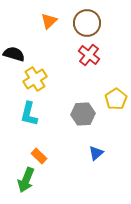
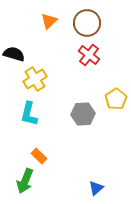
blue triangle: moved 35 px down
green arrow: moved 1 px left, 1 px down
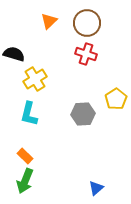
red cross: moved 3 px left, 1 px up; rotated 20 degrees counterclockwise
orange rectangle: moved 14 px left
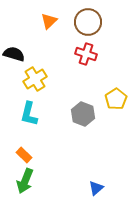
brown circle: moved 1 px right, 1 px up
gray hexagon: rotated 25 degrees clockwise
orange rectangle: moved 1 px left, 1 px up
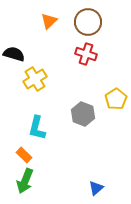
cyan L-shape: moved 8 px right, 14 px down
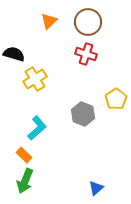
cyan L-shape: rotated 145 degrees counterclockwise
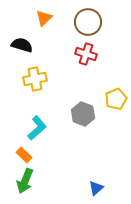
orange triangle: moved 5 px left, 3 px up
black semicircle: moved 8 px right, 9 px up
yellow cross: rotated 20 degrees clockwise
yellow pentagon: rotated 10 degrees clockwise
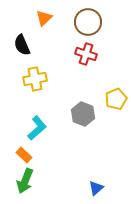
black semicircle: rotated 130 degrees counterclockwise
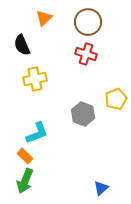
cyan L-shape: moved 5 px down; rotated 20 degrees clockwise
orange rectangle: moved 1 px right, 1 px down
blue triangle: moved 5 px right
